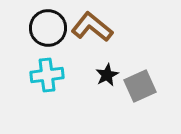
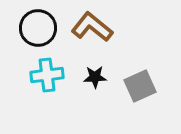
black circle: moved 10 px left
black star: moved 12 px left, 2 px down; rotated 25 degrees clockwise
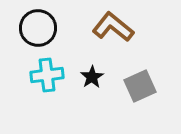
brown L-shape: moved 21 px right
black star: moved 3 px left; rotated 30 degrees counterclockwise
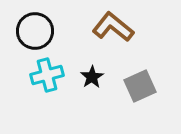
black circle: moved 3 px left, 3 px down
cyan cross: rotated 8 degrees counterclockwise
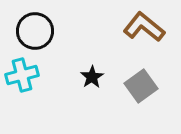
brown L-shape: moved 31 px right
cyan cross: moved 25 px left
gray square: moved 1 px right; rotated 12 degrees counterclockwise
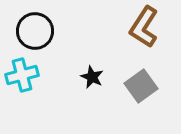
brown L-shape: rotated 96 degrees counterclockwise
black star: rotated 15 degrees counterclockwise
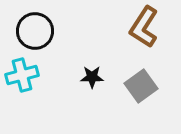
black star: rotated 25 degrees counterclockwise
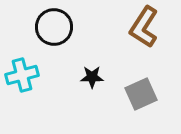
black circle: moved 19 px right, 4 px up
gray square: moved 8 px down; rotated 12 degrees clockwise
